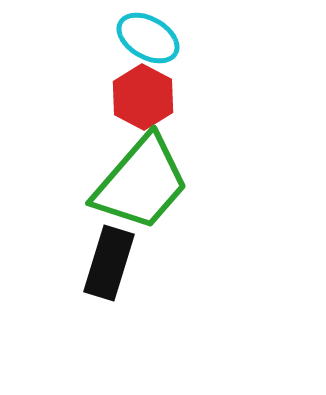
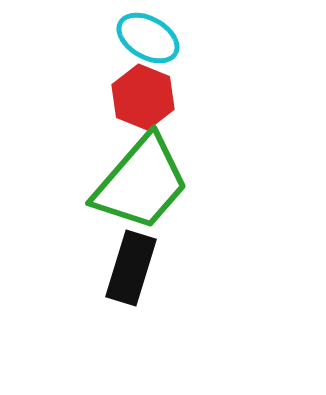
red hexagon: rotated 6 degrees counterclockwise
black rectangle: moved 22 px right, 5 px down
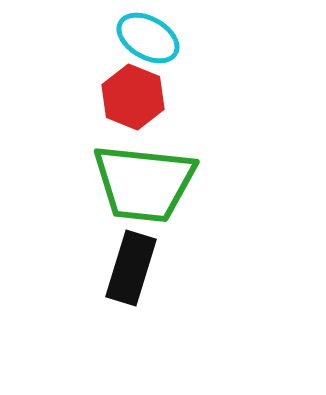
red hexagon: moved 10 px left
green trapezoid: moved 3 px right; rotated 55 degrees clockwise
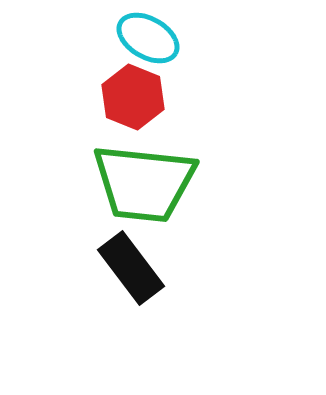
black rectangle: rotated 54 degrees counterclockwise
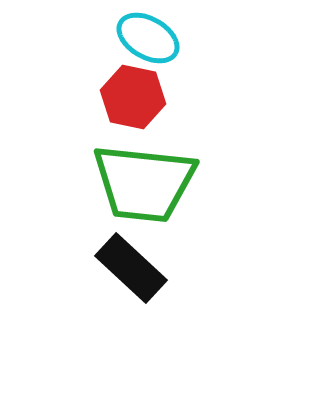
red hexagon: rotated 10 degrees counterclockwise
black rectangle: rotated 10 degrees counterclockwise
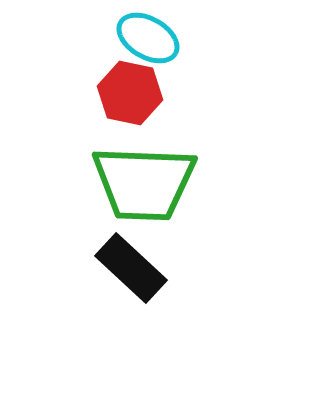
red hexagon: moved 3 px left, 4 px up
green trapezoid: rotated 4 degrees counterclockwise
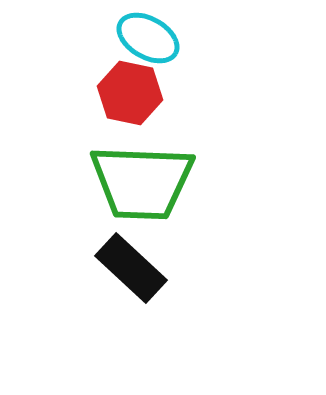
green trapezoid: moved 2 px left, 1 px up
